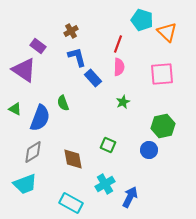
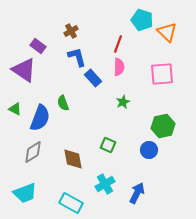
cyan trapezoid: moved 9 px down
blue arrow: moved 7 px right, 4 px up
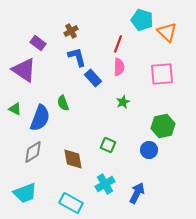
purple rectangle: moved 3 px up
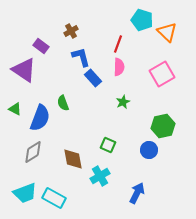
purple rectangle: moved 3 px right, 3 px down
blue L-shape: moved 4 px right
pink square: rotated 25 degrees counterclockwise
cyan cross: moved 5 px left, 8 px up
cyan rectangle: moved 17 px left, 5 px up
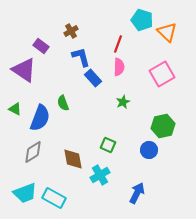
cyan cross: moved 1 px up
